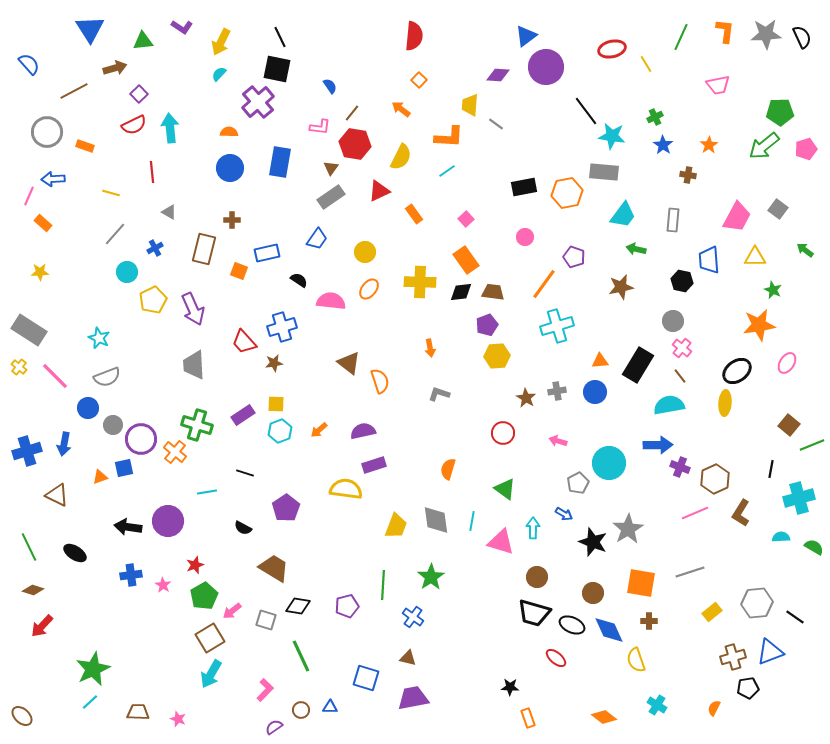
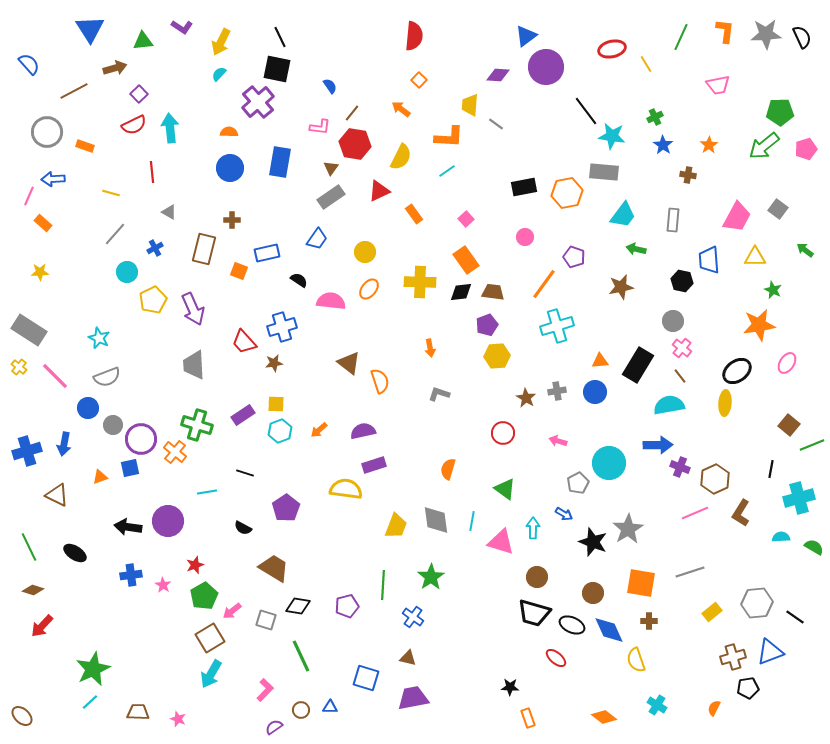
blue square at (124, 468): moved 6 px right
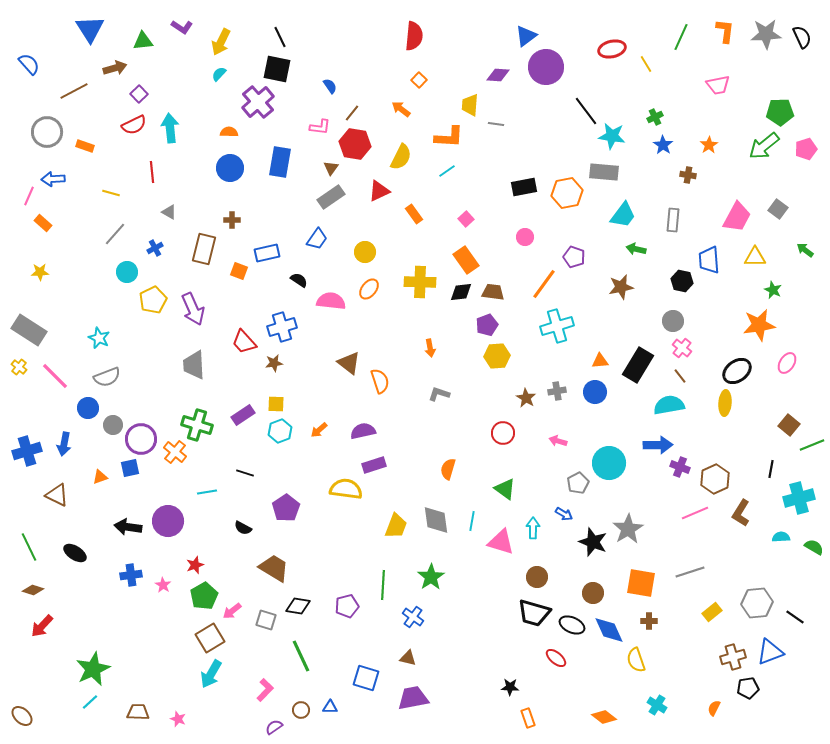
gray line at (496, 124): rotated 28 degrees counterclockwise
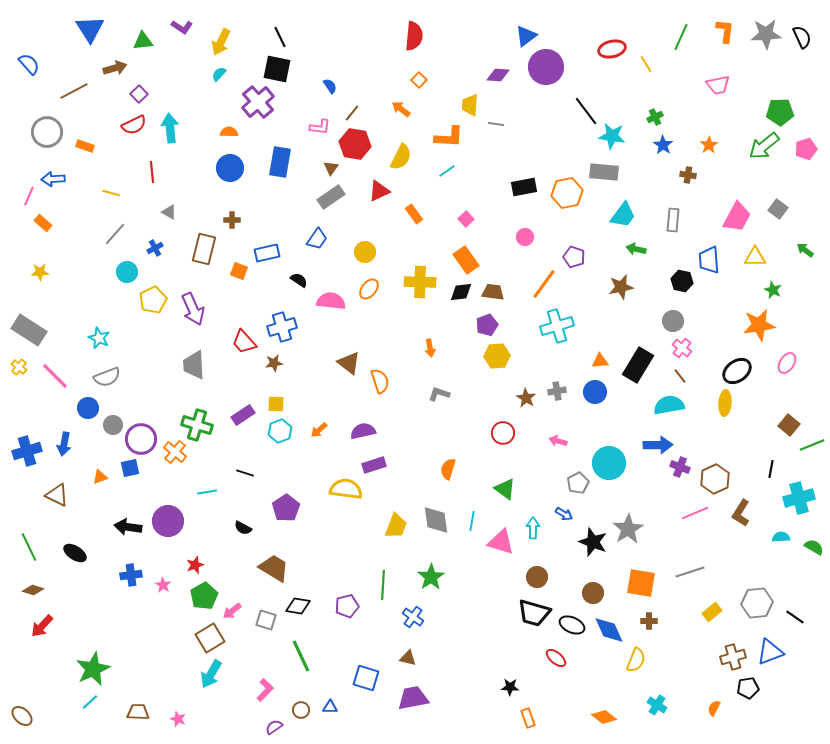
yellow semicircle at (636, 660): rotated 140 degrees counterclockwise
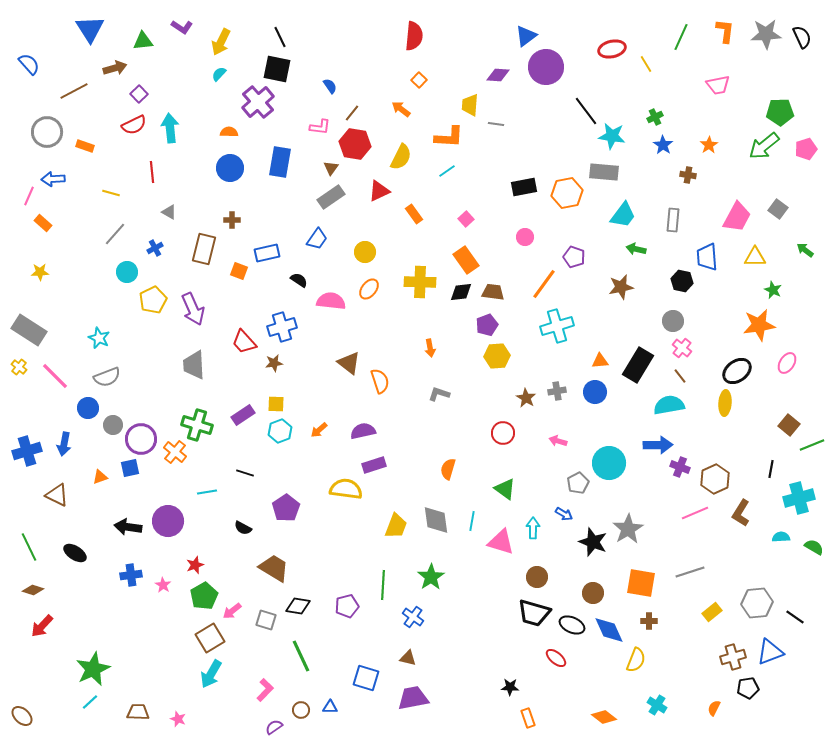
blue trapezoid at (709, 260): moved 2 px left, 3 px up
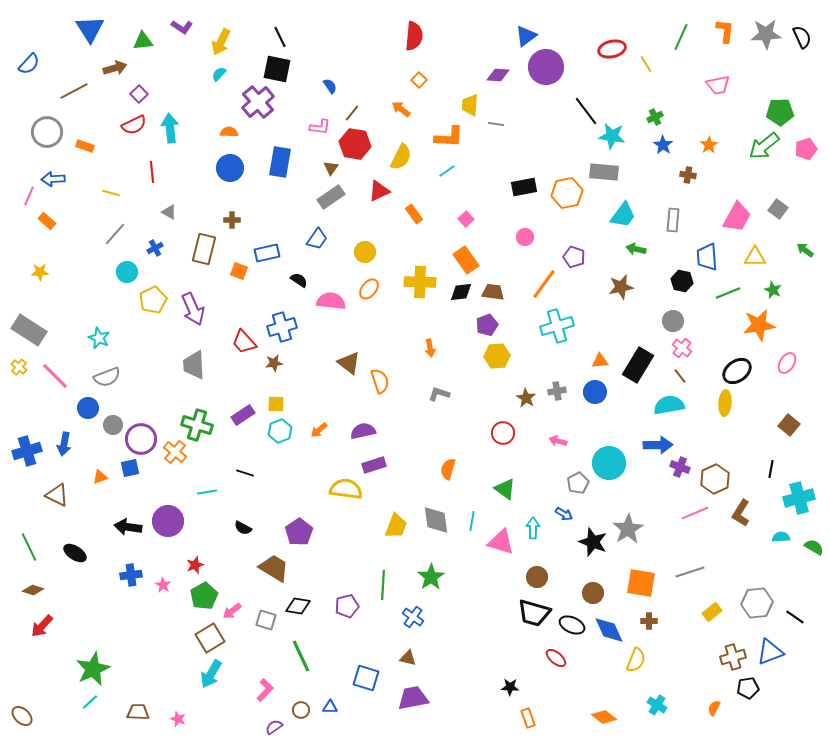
blue semicircle at (29, 64): rotated 85 degrees clockwise
orange rectangle at (43, 223): moved 4 px right, 2 px up
green line at (812, 445): moved 84 px left, 152 px up
purple pentagon at (286, 508): moved 13 px right, 24 px down
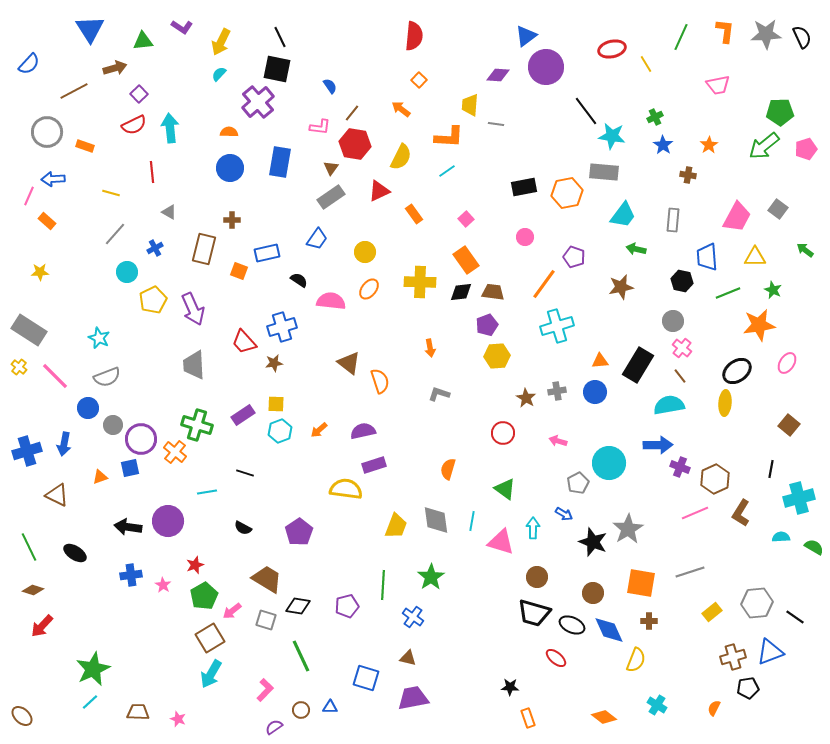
brown trapezoid at (274, 568): moved 7 px left, 11 px down
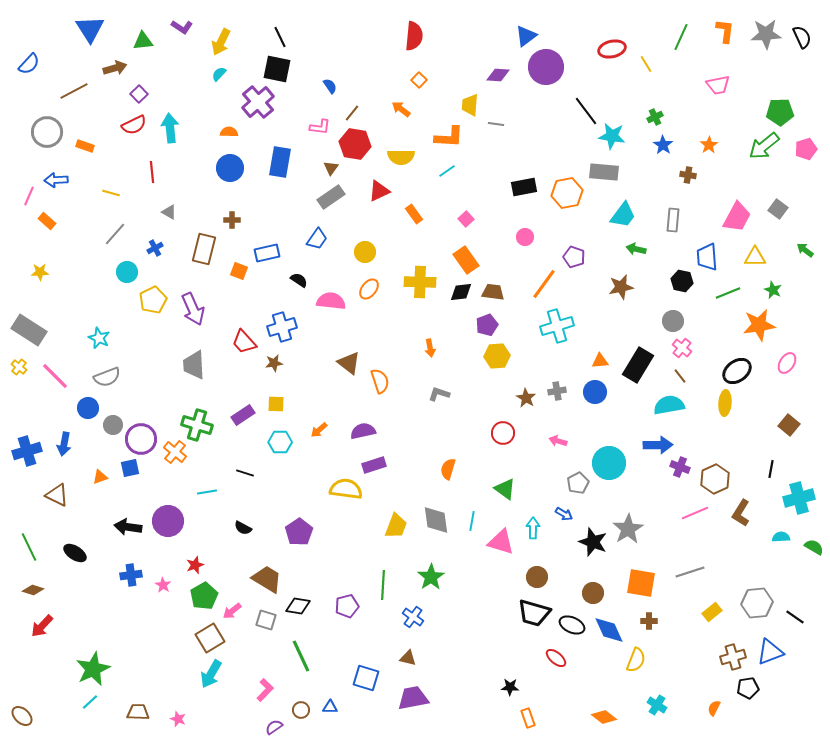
yellow semicircle at (401, 157): rotated 64 degrees clockwise
blue arrow at (53, 179): moved 3 px right, 1 px down
cyan hexagon at (280, 431): moved 11 px down; rotated 20 degrees clockwise
